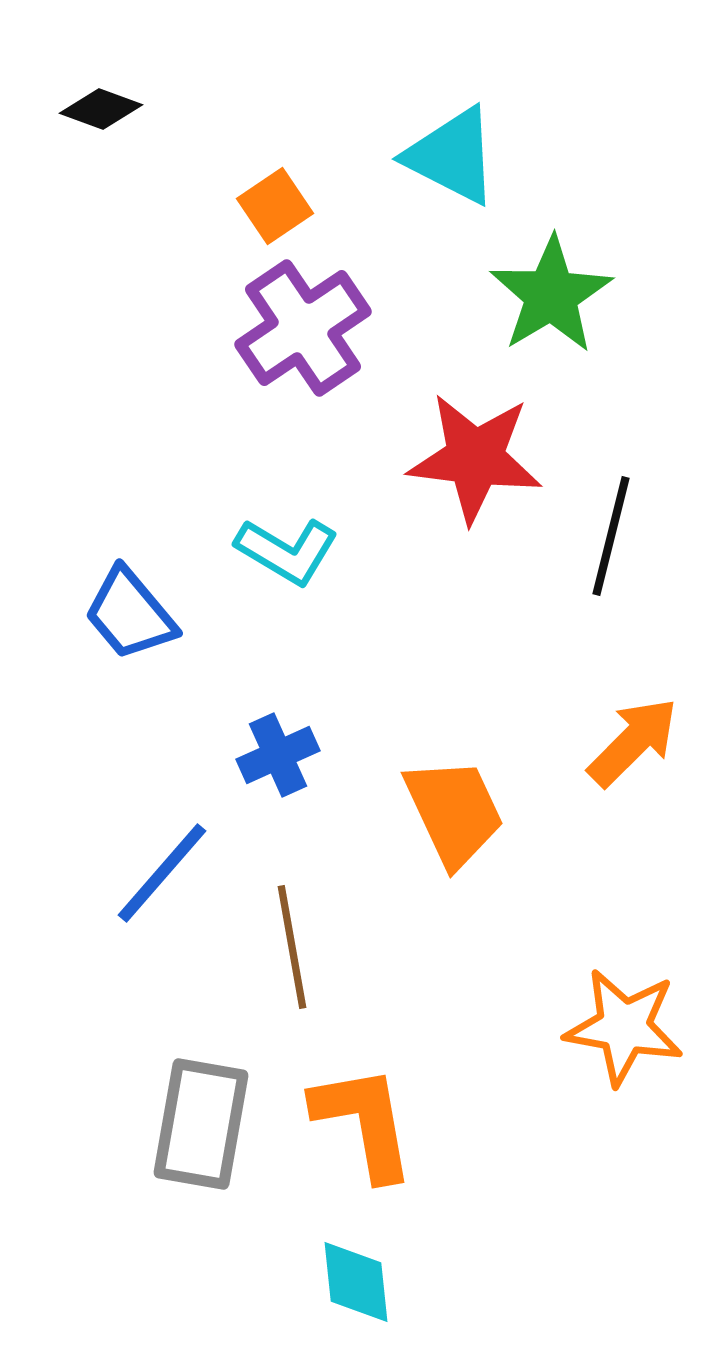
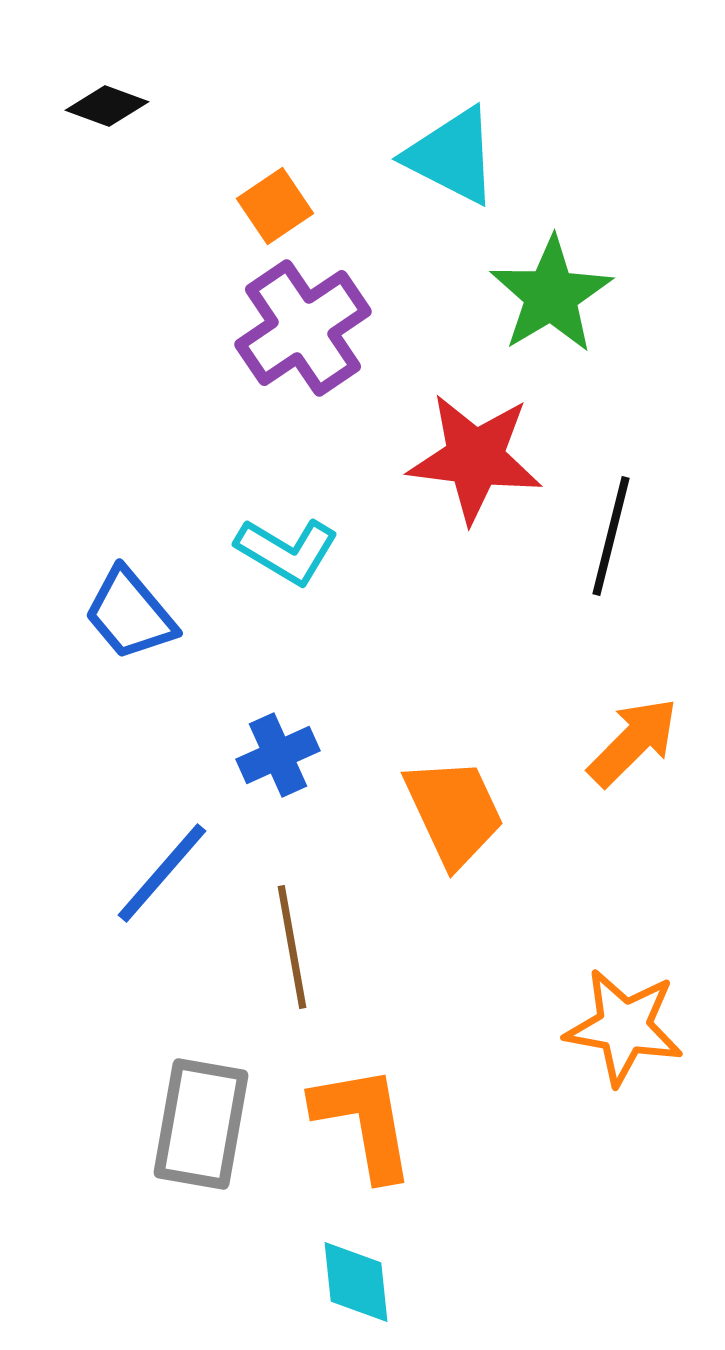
black diamond: moved 6 px right, 3 px up
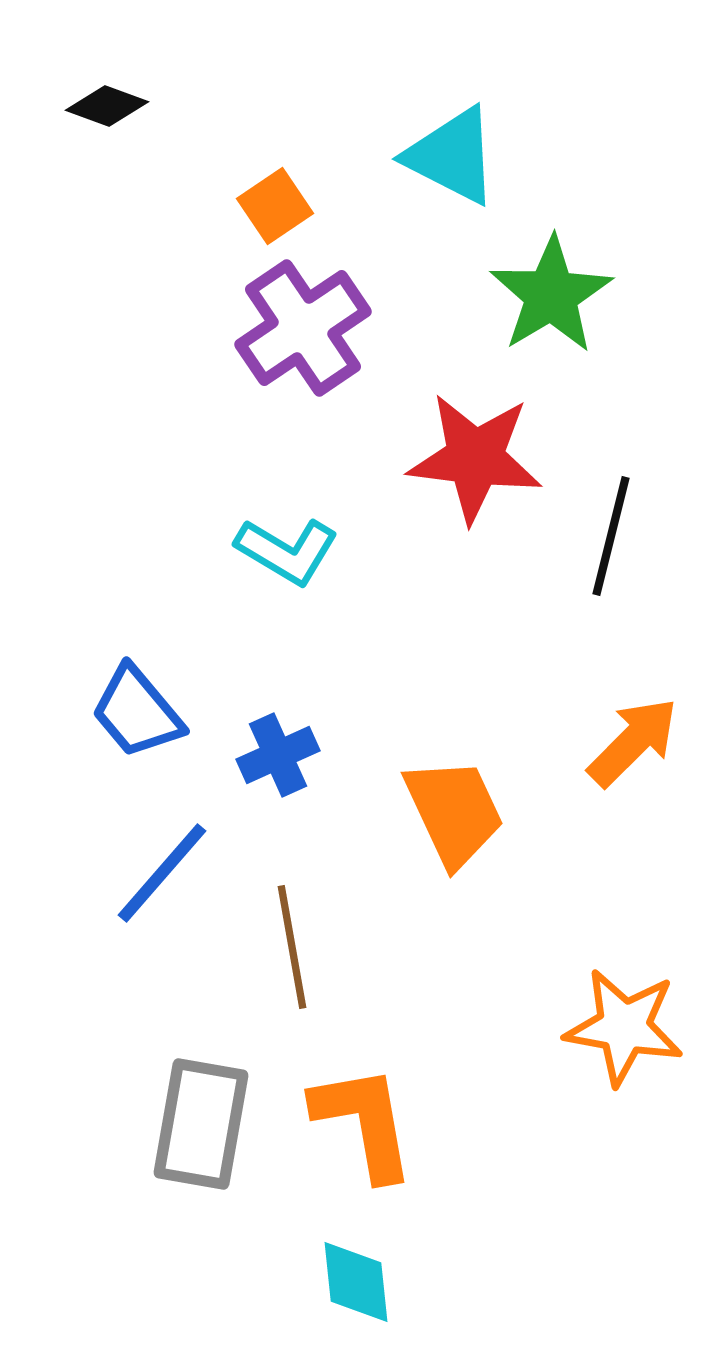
blue trapezoid: moved 7 px right, 98 px down
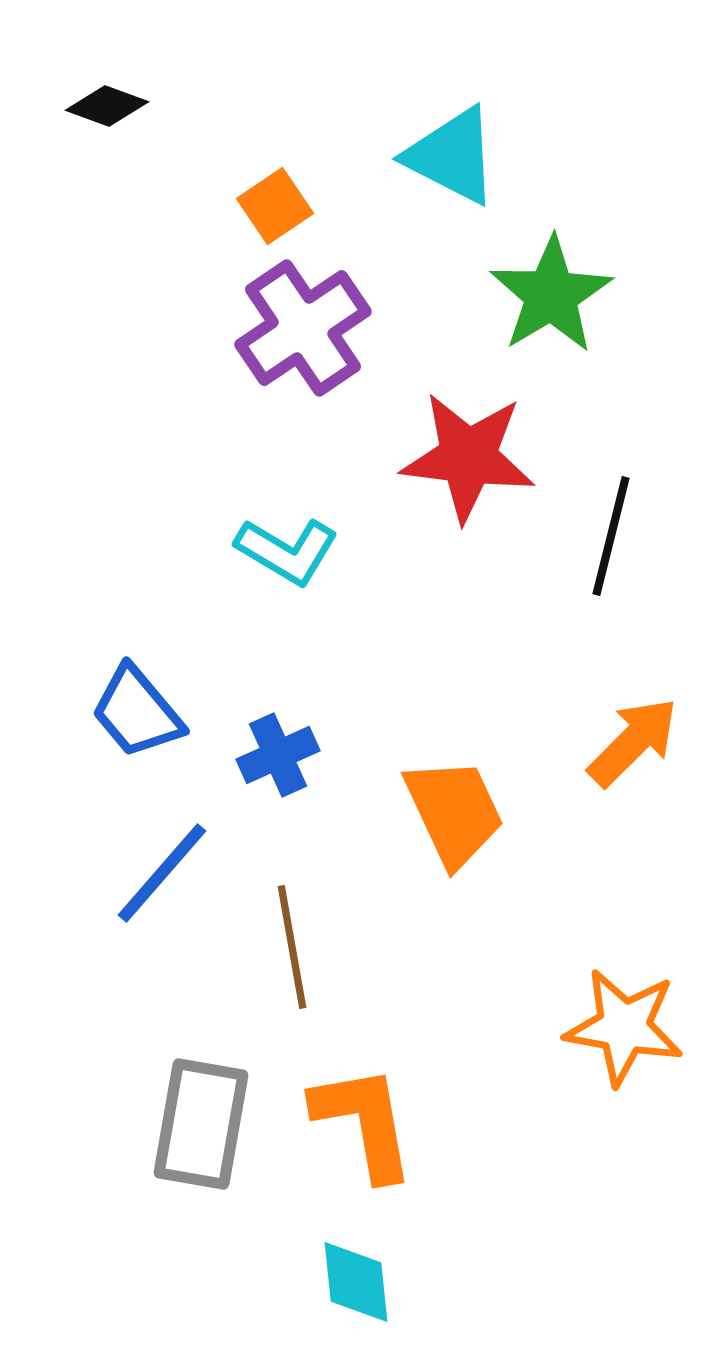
red star: moved 7 px left, 1 px up
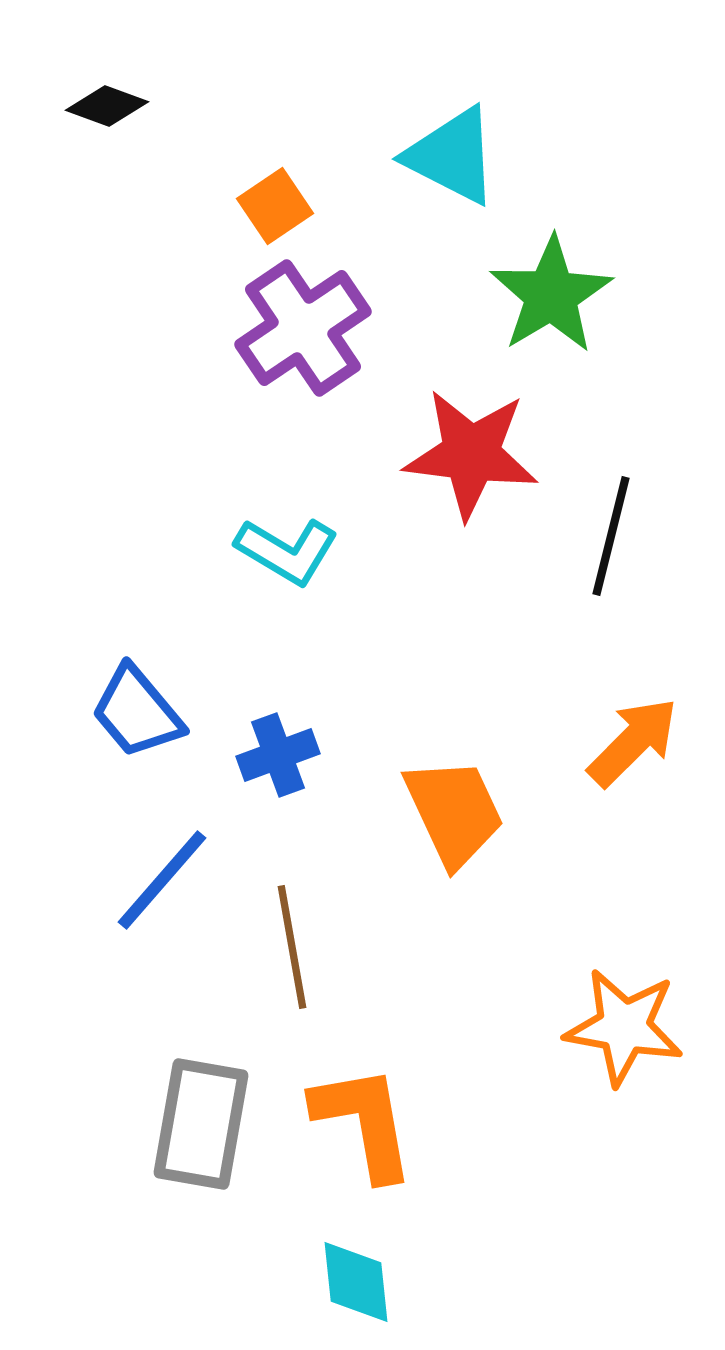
red star: moved 3 px right, 3 px up
blue cross: rotated 4 degrees clockwise
blue line: moved 7 px down
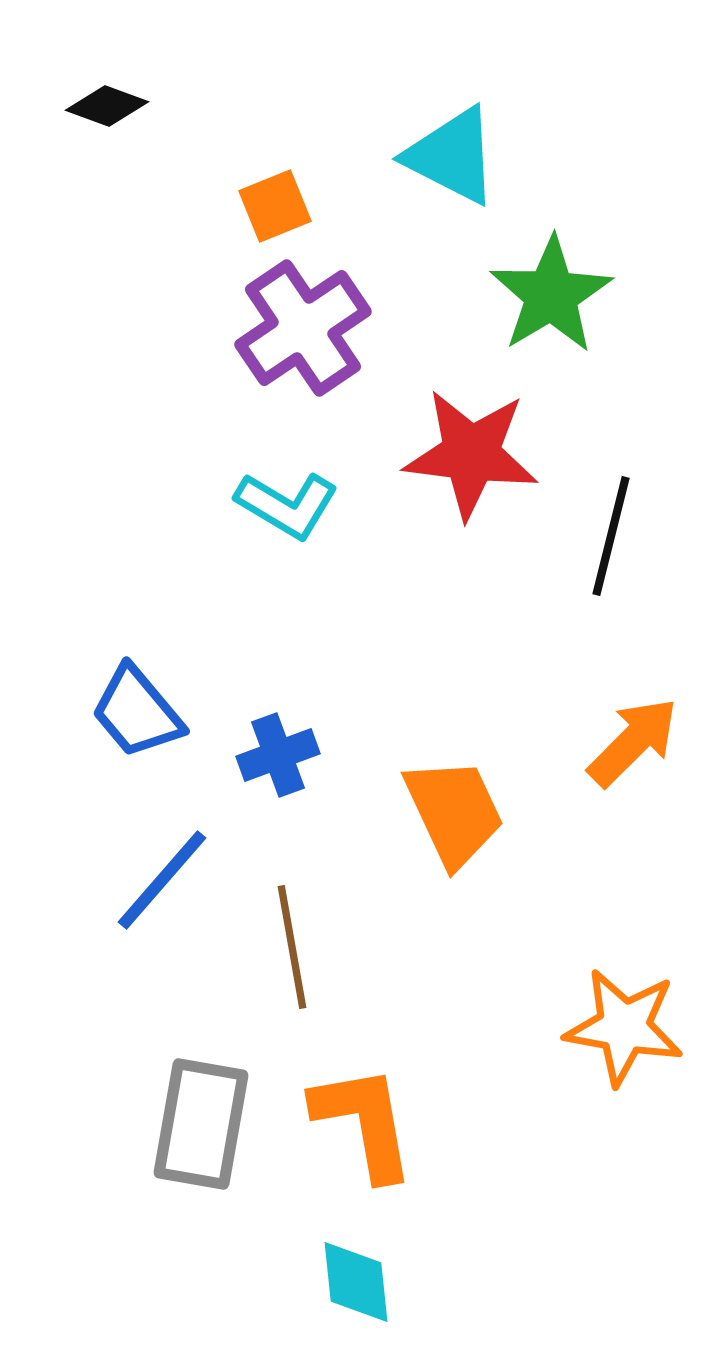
orange square: rotated 12 degrees clockwise
cyan L-shape: moved 46 px up
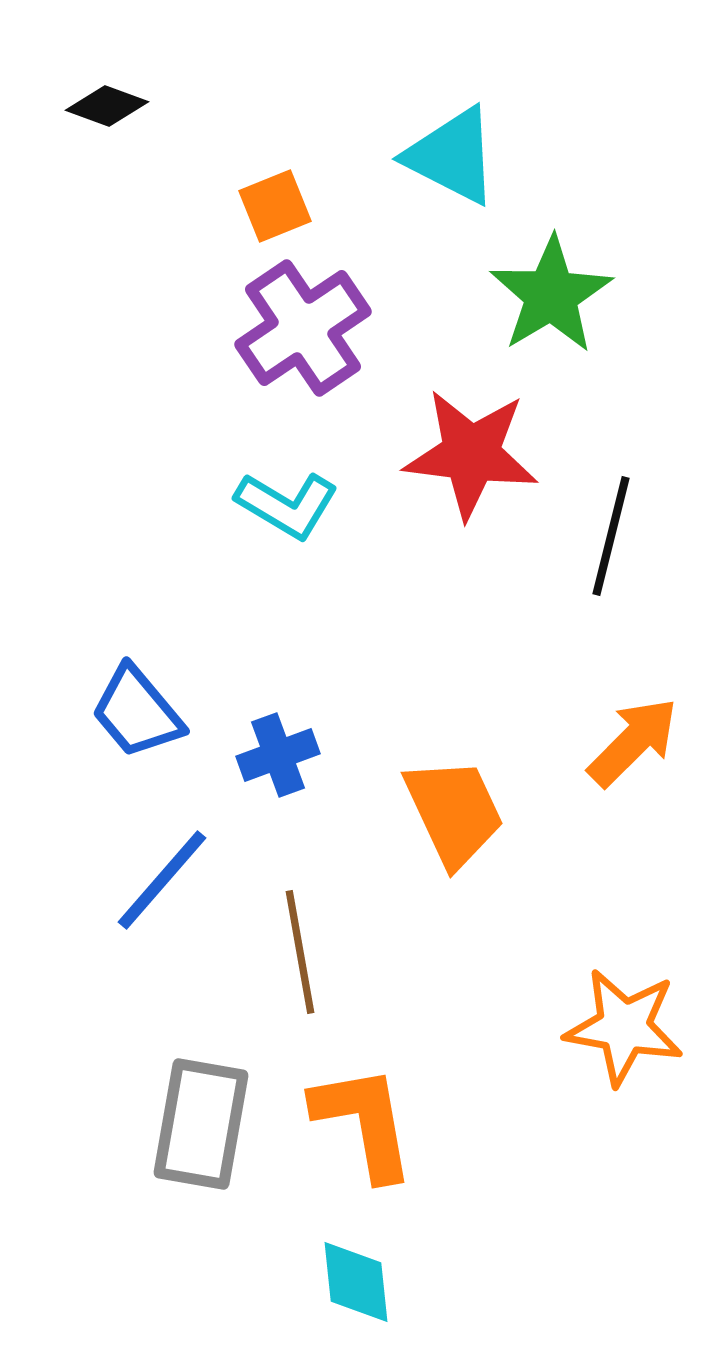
brown line: moved 8 px right, 5 px down
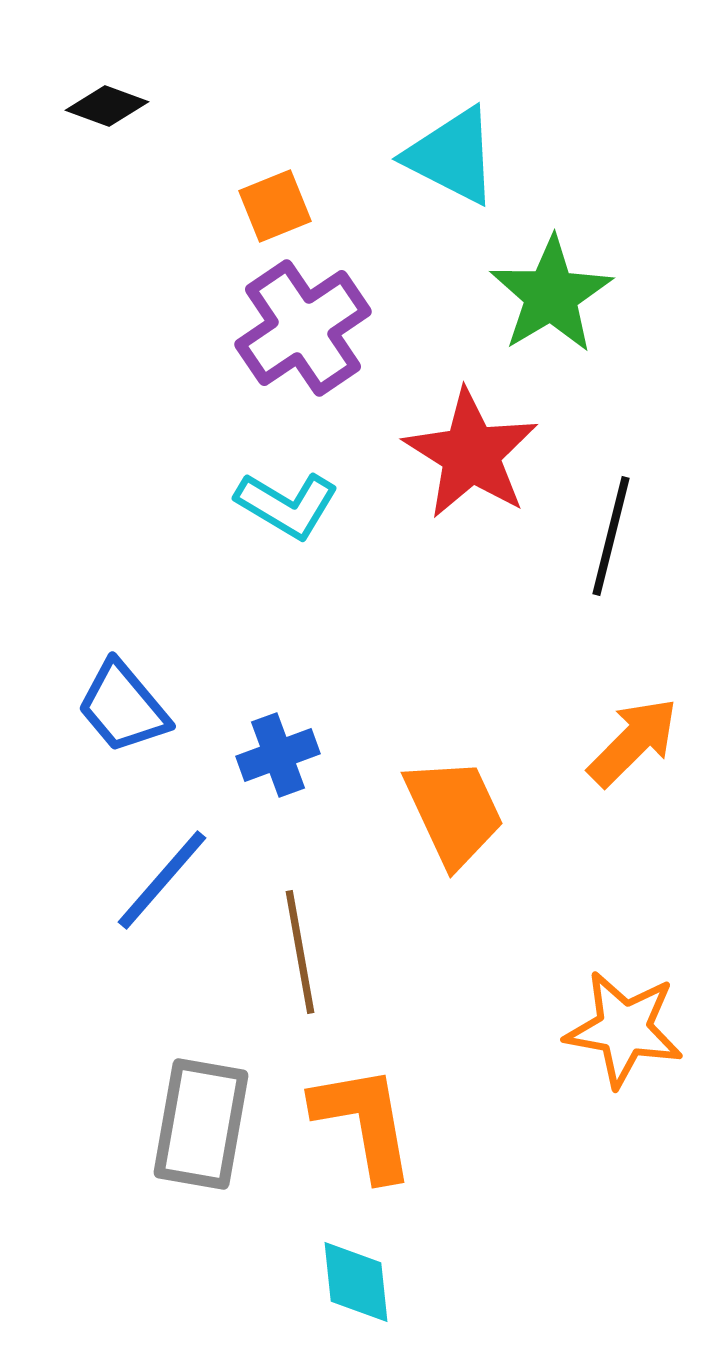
red star: rotated 25 degrees clockwise
blue trapezoid: moved 14 px left, 5 px up
orange star: moved 2 px down
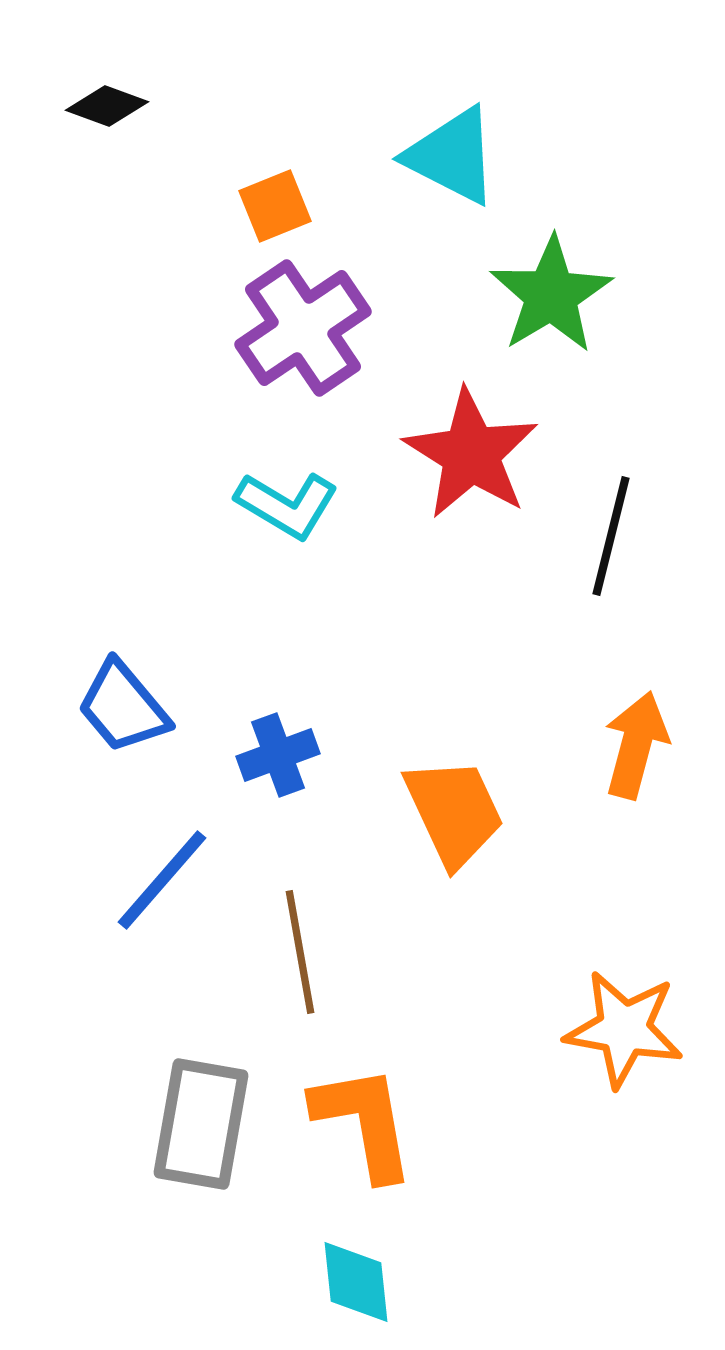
orange arrow: moved 3 px right, 3 px down; rotated 30 degrees counterclockwise
